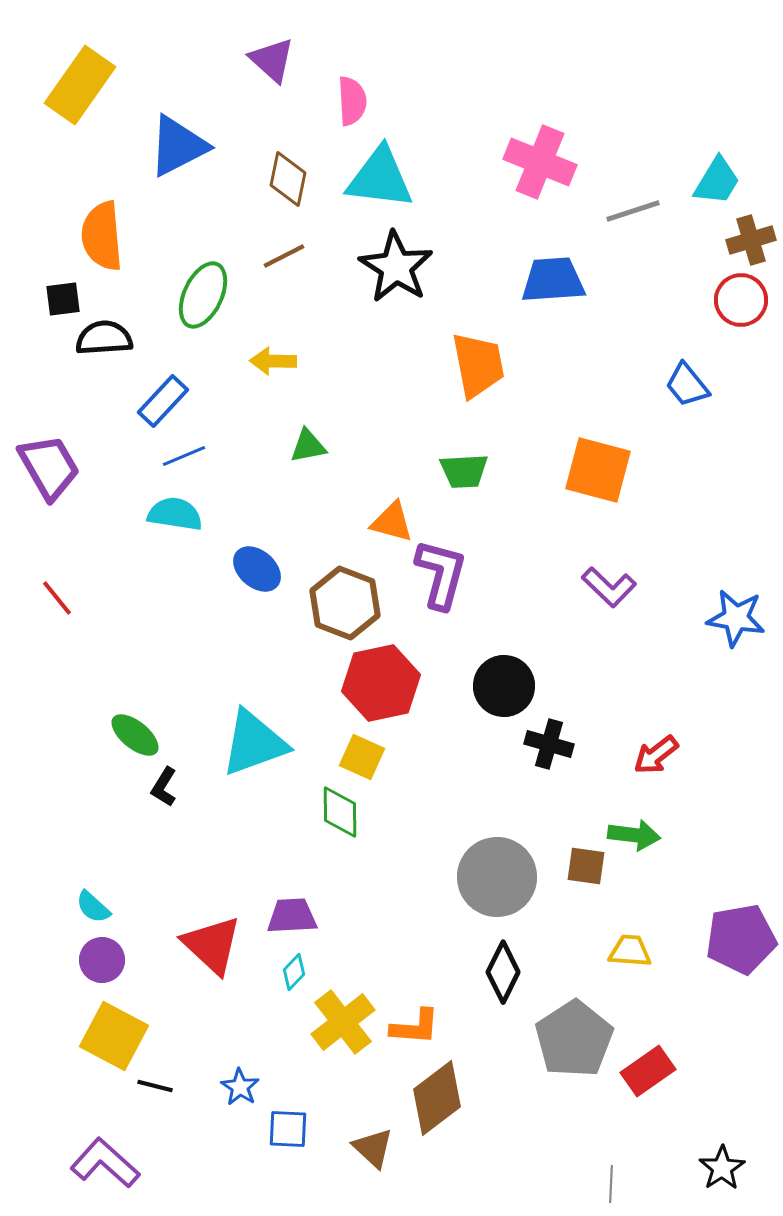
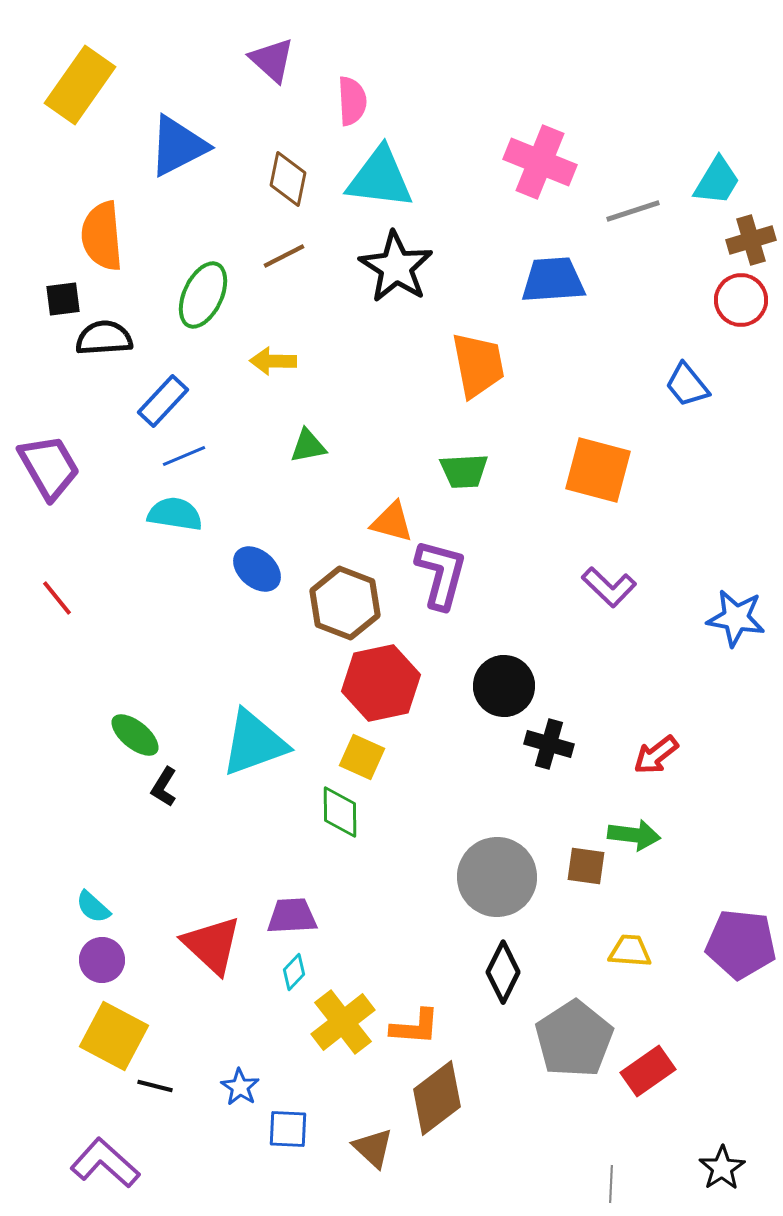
purple pentagon at (741, 939): moved 5 px down; rotated 16 degrees clockwise
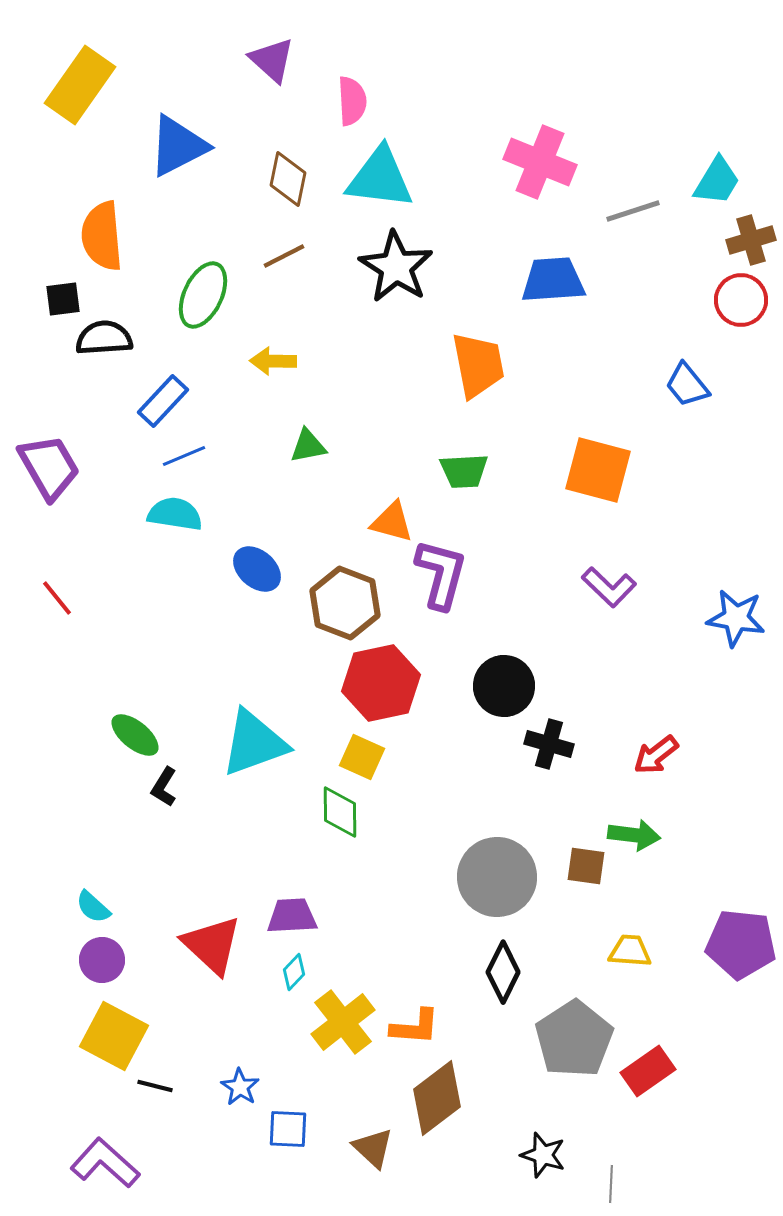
black star at (722, 1168): moved 179 px left, 13 px up; rotated 21 degrees counterclockwise
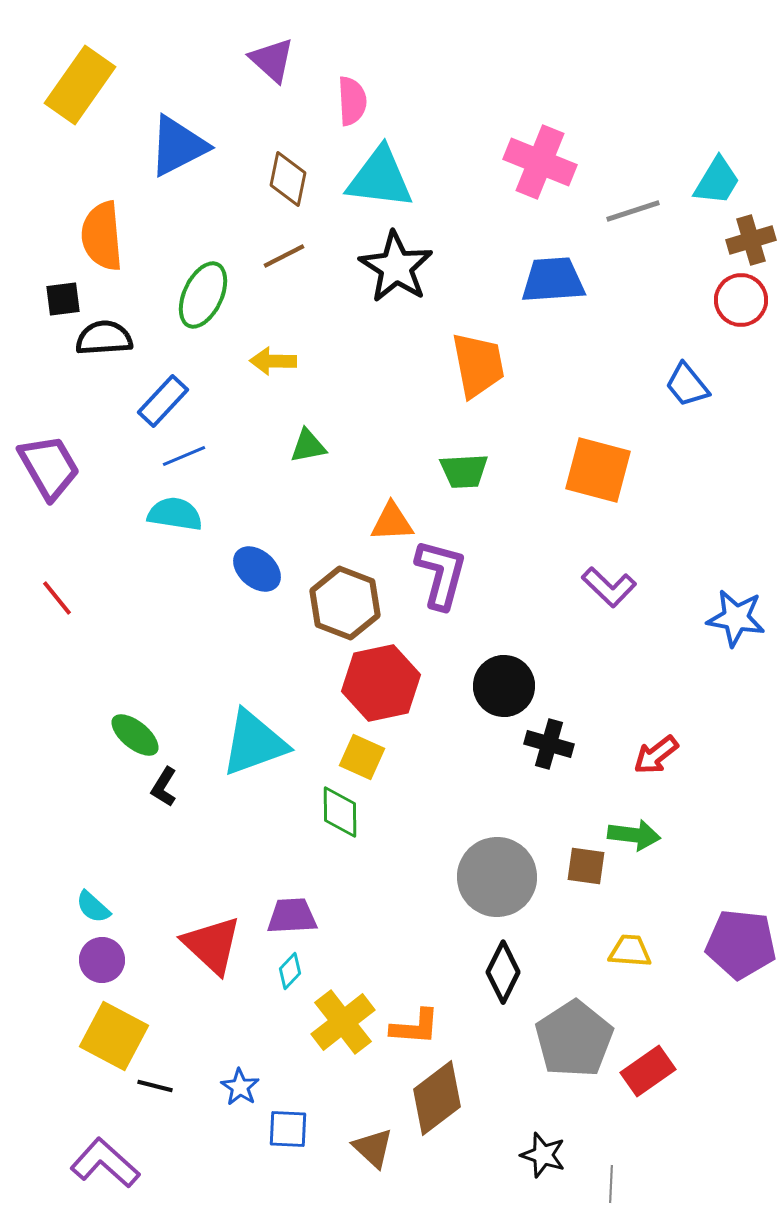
orange triangle at (392, 522): rotated 18 degrees counterclockwise
cyan diamond at (294, 972): moved 4 px left, 1 px up
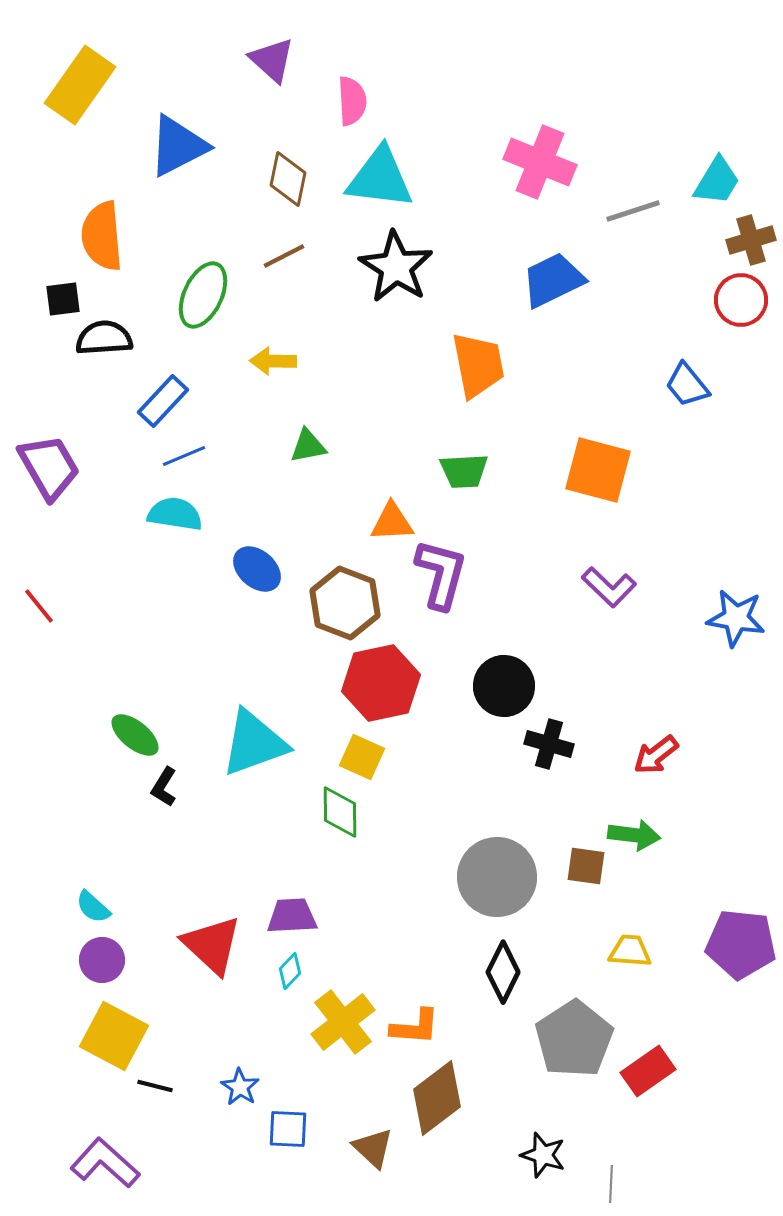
blue trapezoid at (553, 280): rotated 22 degrees counterclockwise
red line at (57, 598): moved 18 px left, 8 px down
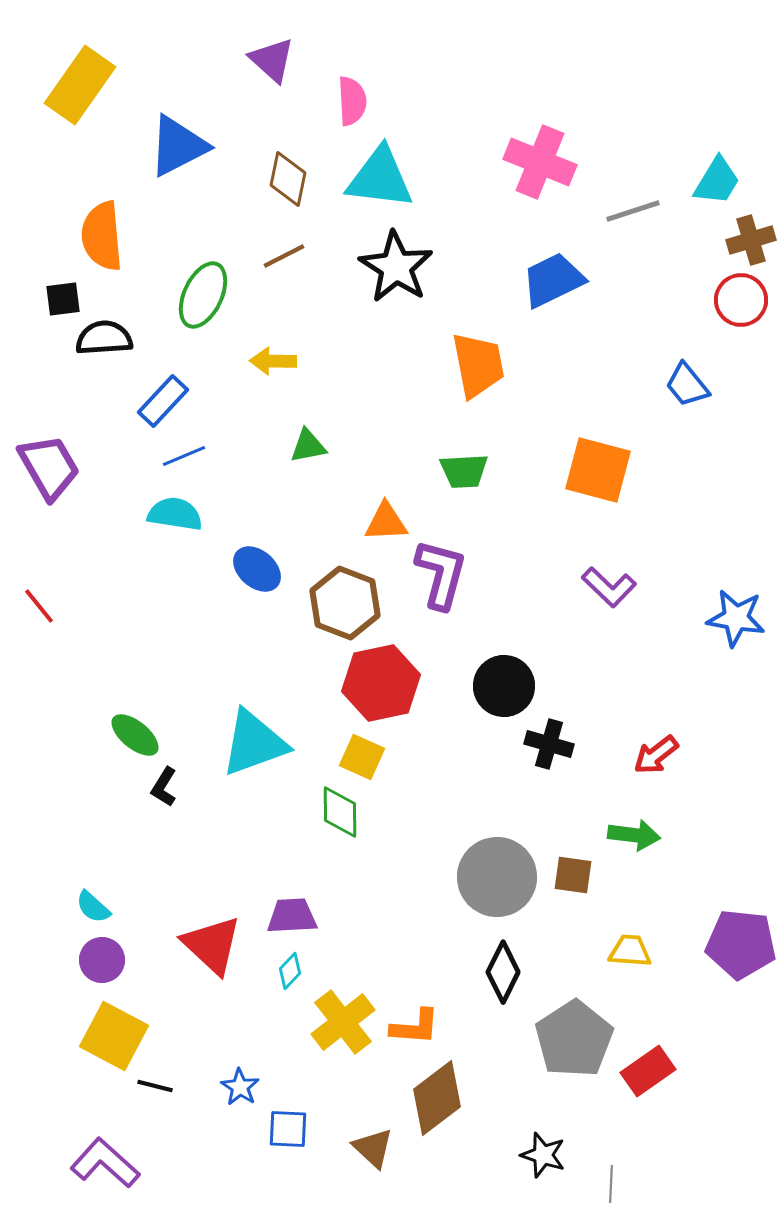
orange triangle at (392, 522): moved 6 px left
brown square at (586, 866): moved 13 px left, 9 px down
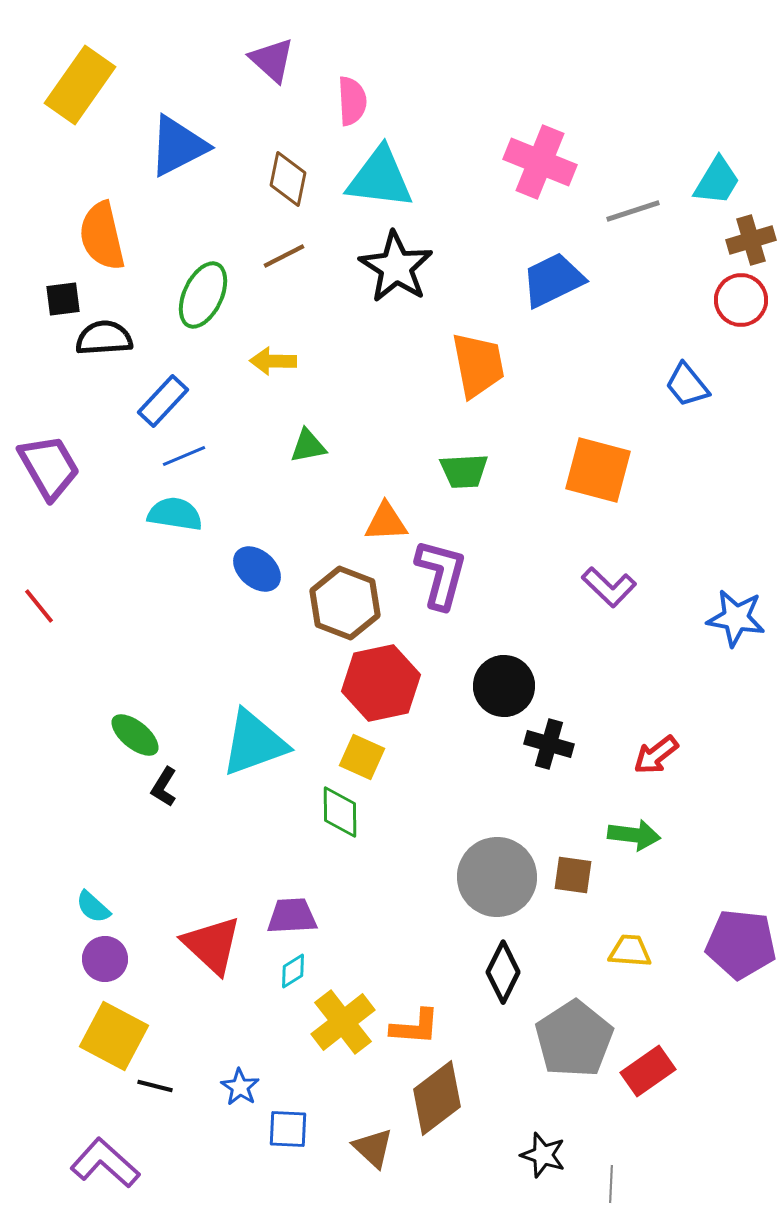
orange semicircle at (102, 236): rotated 8 degrees counterclockwise
purple circle at (102, 960): moved 3 px right, 1 px up
cyan diamond at (290, 971): moved 3 px right; rotated 15 degrees clockwise
